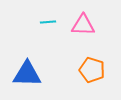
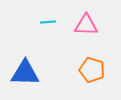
pink triangle: moved 3 px right
blue triangle: moved 2 px left, 1 px up
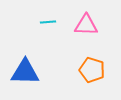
blue triangle: moved 1 px up
